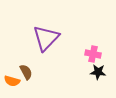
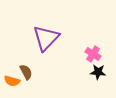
pink cross: rotated 21 degrees clockwise
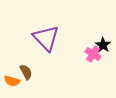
purple triangle: rotated 28 degrees counterclockwise
black star: moved 5 px right, 27 px up; rotated 28 degrees clockwise
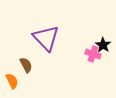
pink cross: rotated 14 degrees counterclockwise
brown semicircle: moved 7 px up
orange semicircle: rotated 133 degrees counterclockwise
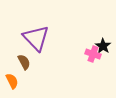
purple triangle: moved 10 px left
black star: moved 1 px down
brown semicircle: moved 2 px left, 3 px up
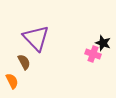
black star: moved 3 px up; rotated 14 degrees counterclockwise
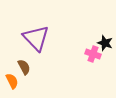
black star: moved 2 px right
brown semicircle: moved 5 px down
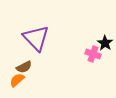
black star: rotated 14 degrees clockwise
brown semicircle: rotated 91 degrees clockwise
orange semicircle: moved 5 px right, 1 px up; rotated 105 degrees counterclockwise
